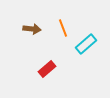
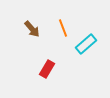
brown arrow: rotated 42 degrees clockwise
red rectangle: rotated 18 degrees counterclockwise
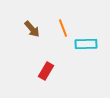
cyan rectangle: rotated 40 degrees clockwise
red rectangle: moved 1 px left, 2 px down
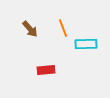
brown arrow: moved 2 px left
red rectangle: moved 1 px up; rotated 54 degrees clockwise
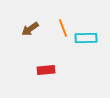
brown arrow: rotated 96 degrees clockwise
cyan rectangle: moved 6 px up
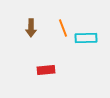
brown arrow: moved 1 px right, 1 px up; rotated 54 degrees counterclockwise
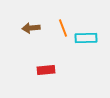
brown arrow: rotated 84 degrees clockwise
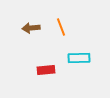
orange line: moved 2 px left, 1 px up
cyan rectangle: moved 7 px left, 20 px down
